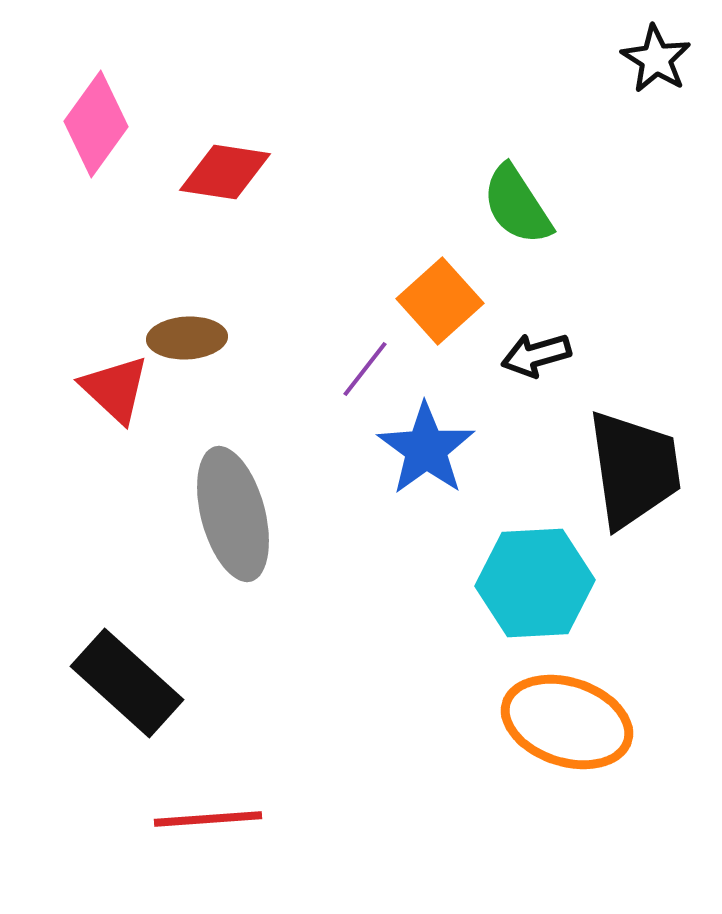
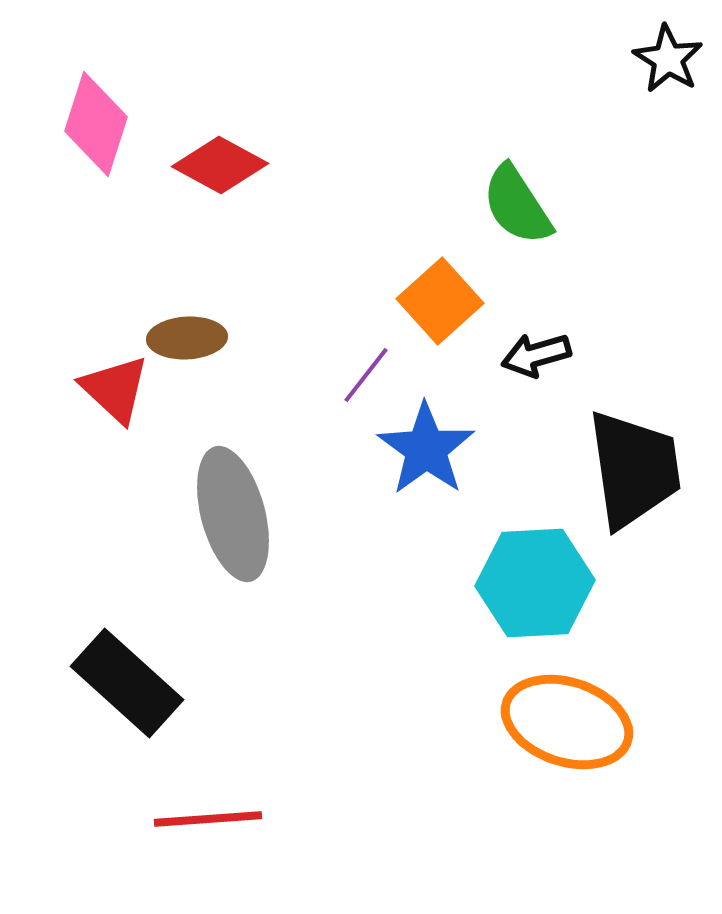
black star: moved 12 px right
pink diamond: rotated 18 degrees counterclockwise
red diamond: moved 5 px left, 7 px up; rotated 20 degrees clockwise
purple line: moved 1 px right, 6 px down
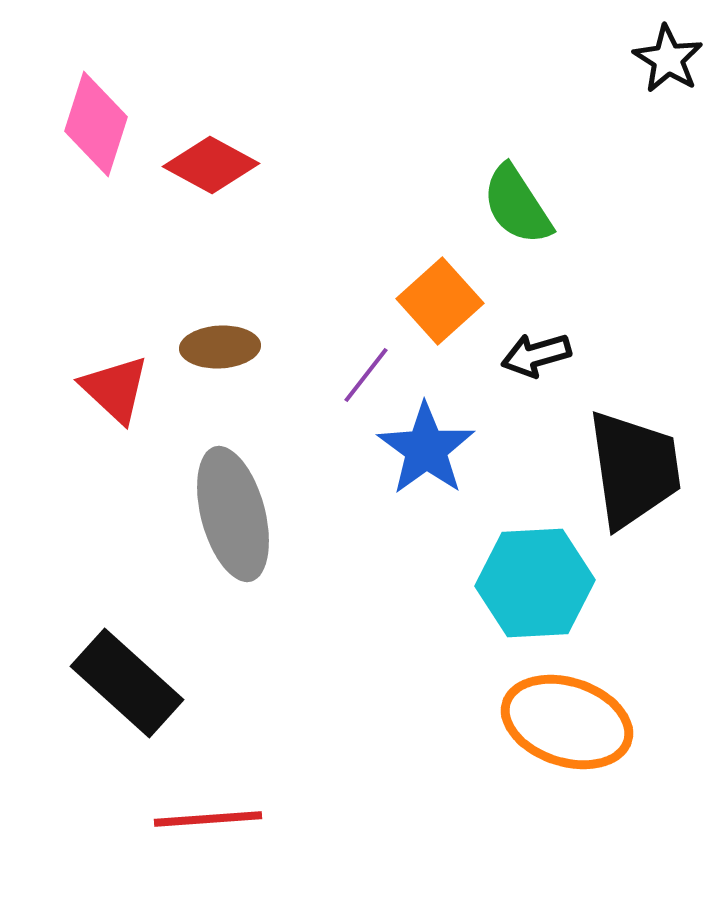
red diamond: moved 9 px left
brown ellipse: moved 33 px right, 9 px down
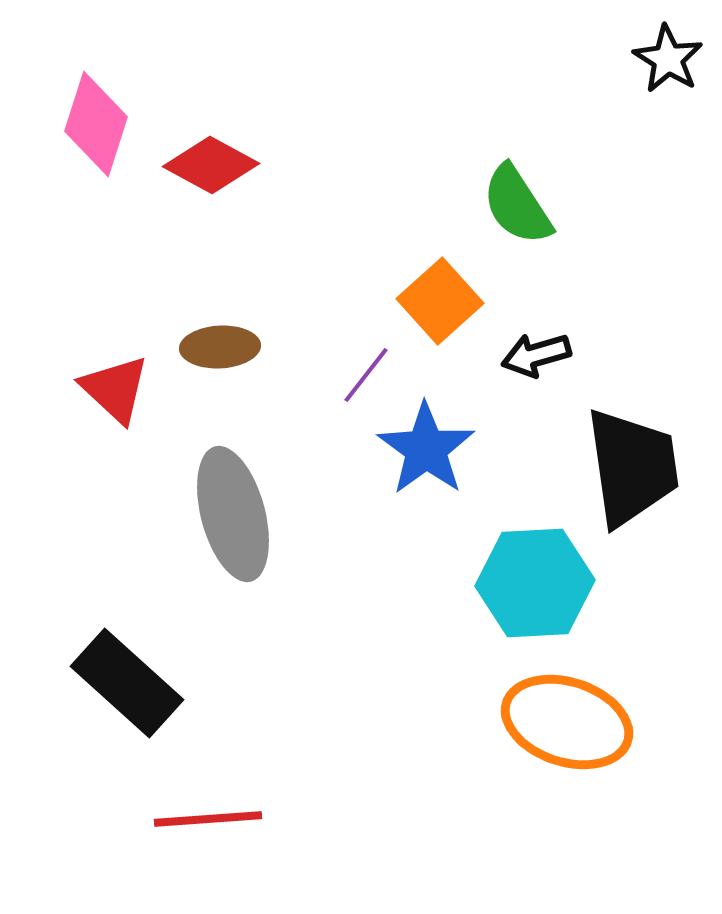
black trapezoid: moved 2 px left, 2 px up
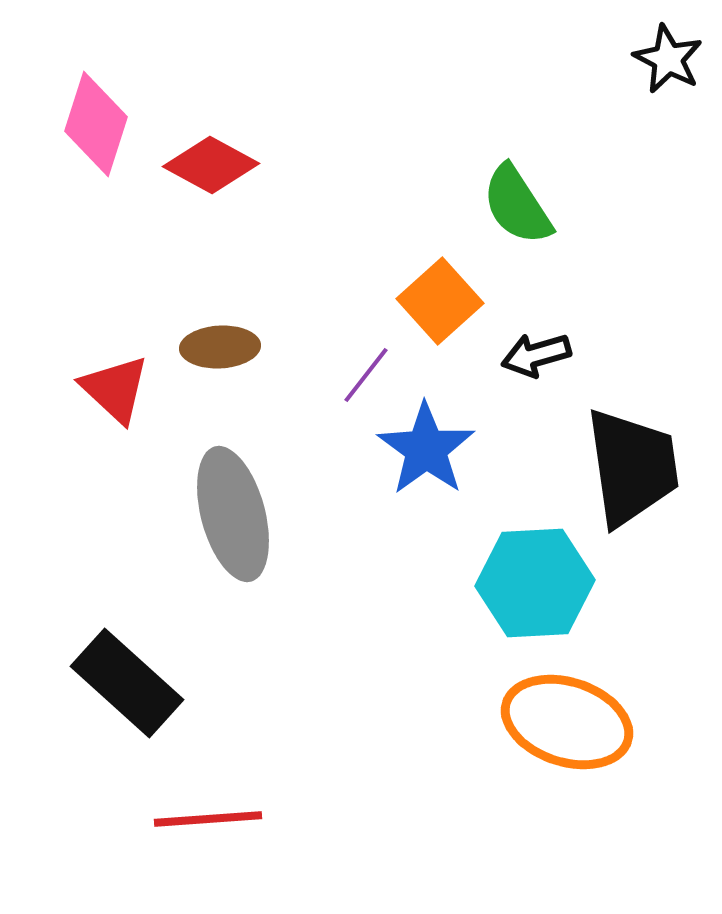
black star: rotated 4 degrees counterclockwise
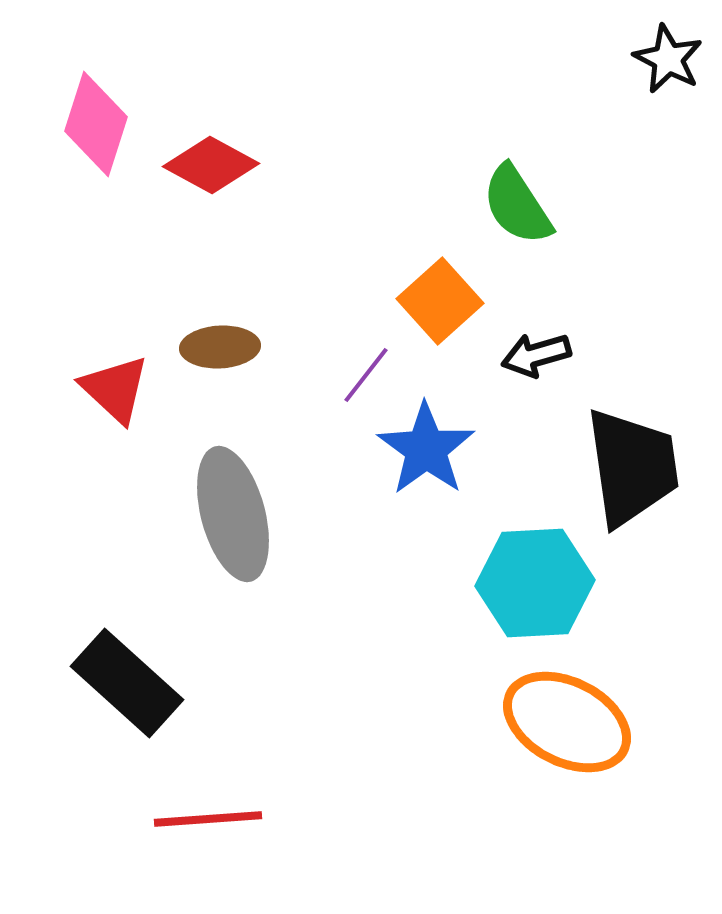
orange ellipse: rotated 9 degrees clockwise
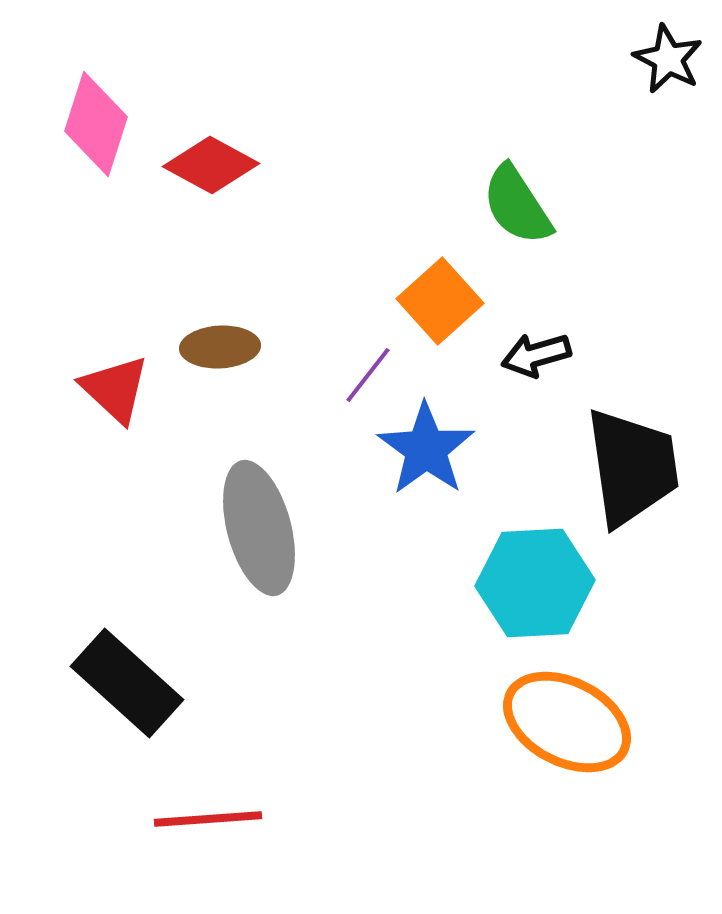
purple line: moved 2 px right
gray ellipse: moved 26 px right, 14 px down
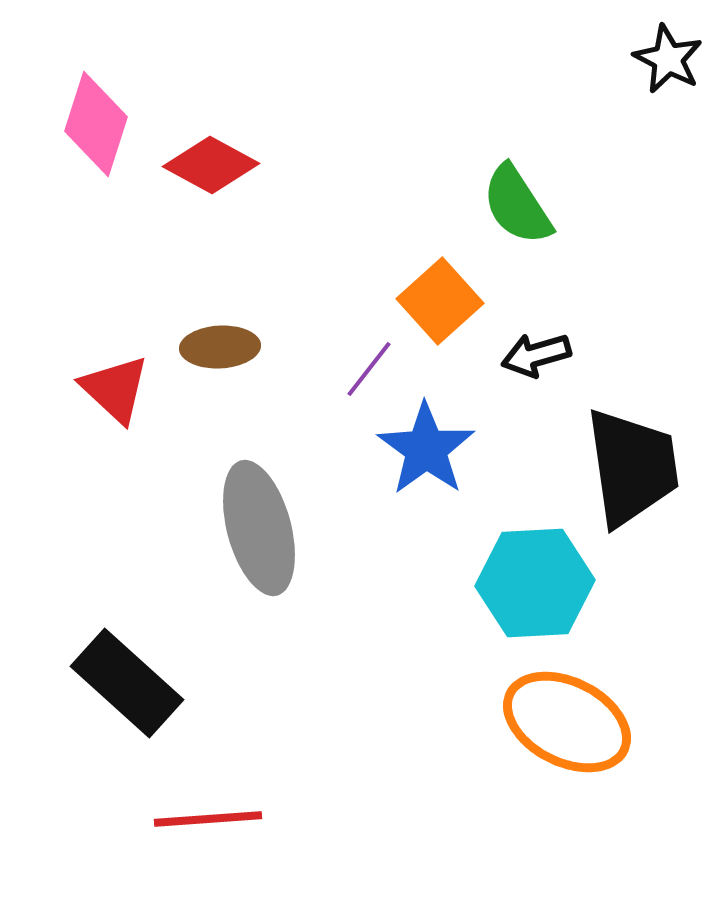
purple line: moved 1 px right, 6 px up
